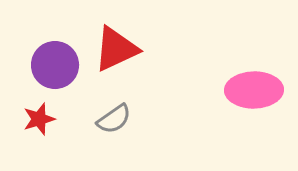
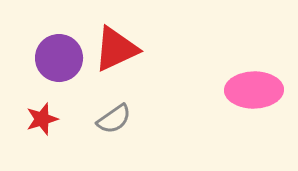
purple circle: moved 4 px right, 7 px up
red star: moved 3 px right
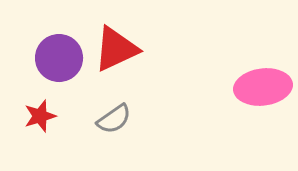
pink ellipse: moved 9 px right, 3 px up; rotated 6 degrees counterclockwise
red star: moved 2 px left, 3 px up
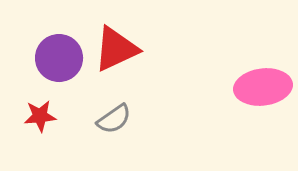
red star: rotated 12 degrees clockwise
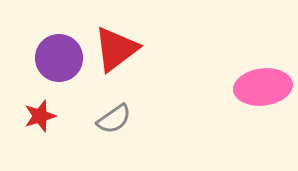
red triangle: rotated 12 degrees counterclockwise
red star: rotated 12 degrees counterclockwise
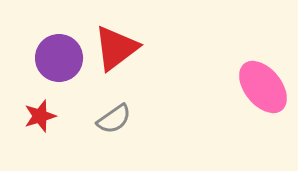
red triangle: moved 1 px up
pink ellipse: rotated 58 degrees clockwise
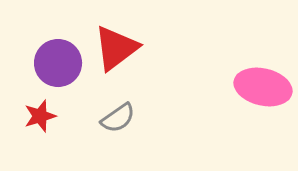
purple circle: moved 1 px left, 5 px down
pink ellipse: rotated 38 degrees counterclockwise
gray semicircle: moved 4 px right, 1 px up
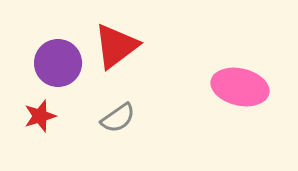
red triangle: moved 2 px up
pink ellipse: moved 23 px left
